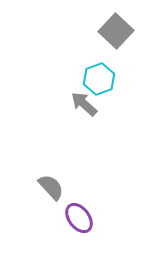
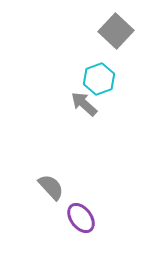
purple ellipse: moved 2 px right
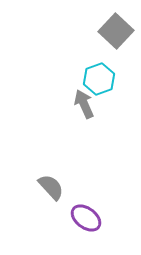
gray arrow: rotated 24 degrees clockwise
purple ellipse: moved 5 px right; rotated 16 degrees counterclockwise
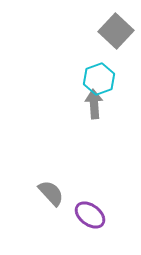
gray arrow: moved 10 px right; rotated 20 degrees clockwise
gray semicircle: moved 6 px down
purple ellipse: moved 4 px right, 3 px up
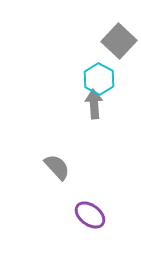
gray square: moved 3 px right, 10 px down
cyan hexagon: rotated 12 degrees counterclockwise
gray semicircle: moved 6 px right, 26 px up
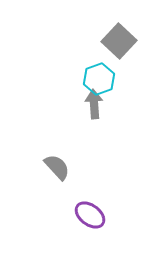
cyan hexagon: rotated 12 degrees clockwise
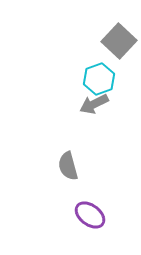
gray arrow: rotated 112 degrees counterclockwise
gray semicircle: moved 11 px right, 1 px up; rotated 152 degrees counterclockwise
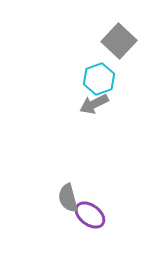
gray semicircle: moved 32 px down
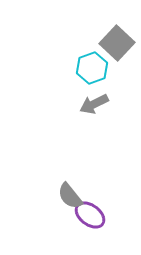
gray square: moved 2 px left, 2 px down
cyan hexagon: moved 7 px left, 11 px up
gray semicircle: moved 2 px right, 2 px up; rotated 24 degrees counterclockwise
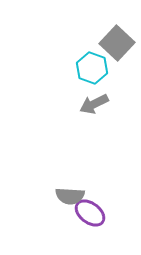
cyan hexagon: rotated 20 degrees counterclockwise
gray semicircle: rotated 48 degrees counterclockwise
purple ellipse: moved 2 px up
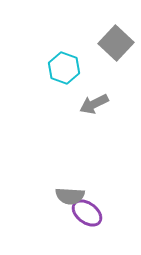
gray square: moved 1 px left
cyan hexagon: moved 28 px left
purple ellipse: moved 3 px left
